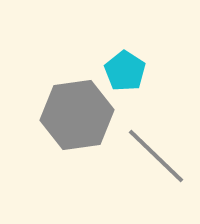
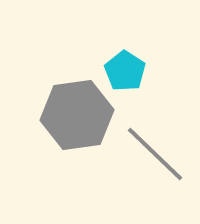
gray line: moved 1 px left, 2 px up
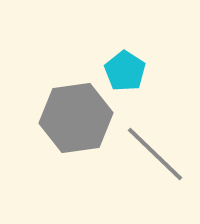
gray hexagon: moved 1 px left, 3 px down
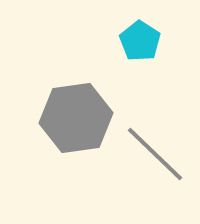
cyan pentagon: moved 15 px right, 30 px up
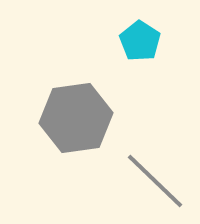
gray line: moved 27 px down
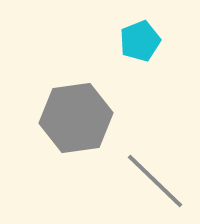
cyan pentagon: rotated 18 degrees clockwise
